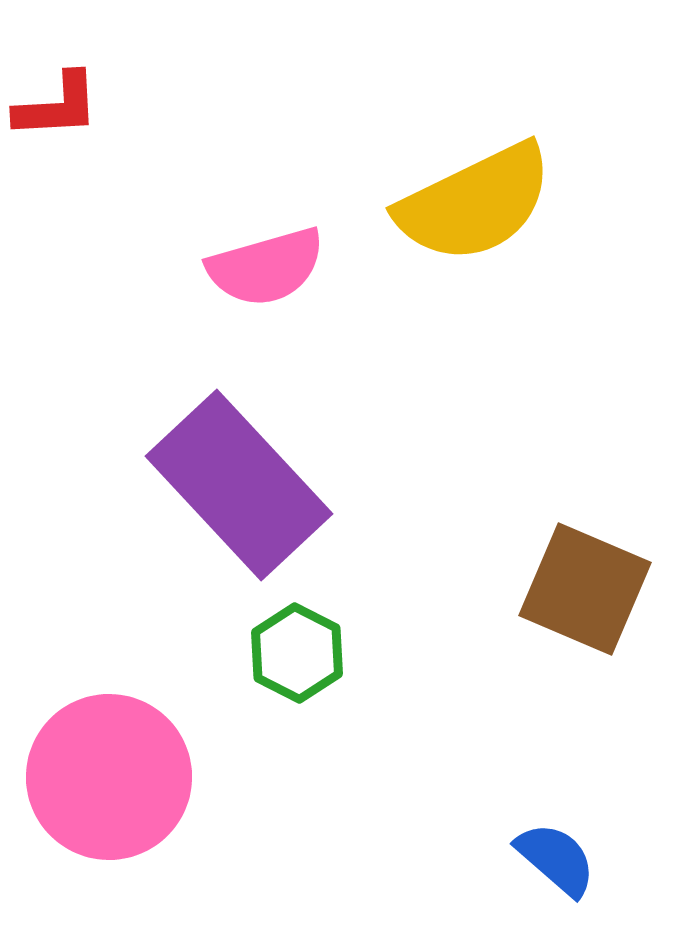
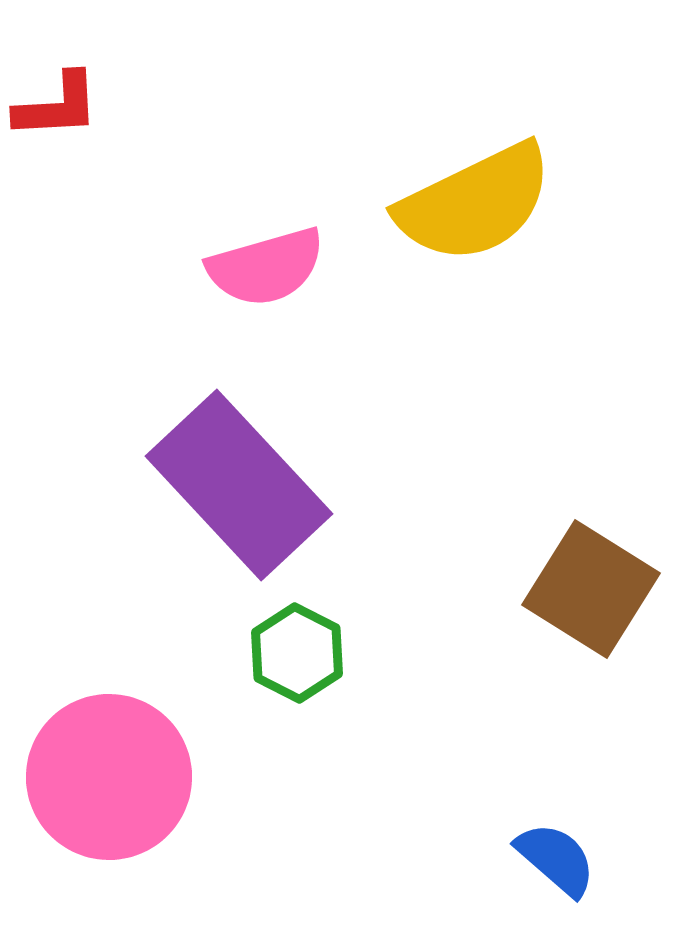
brown square: moved 6 px right; rotated 9 degrees clockwise
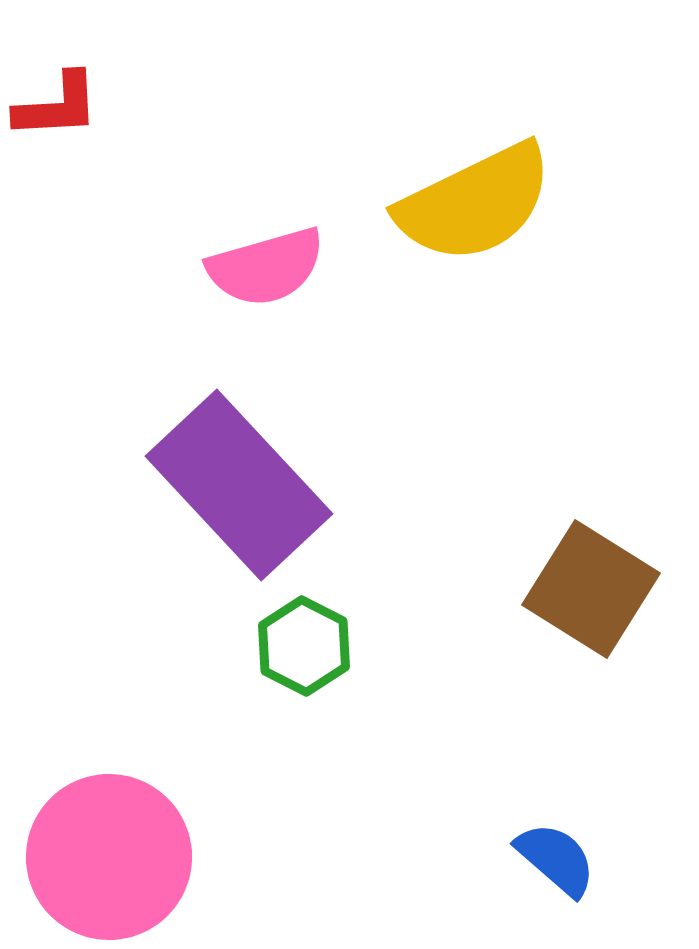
green hexagon: moved 7 px right, 7 px up
pink circle: moved 80 px down
